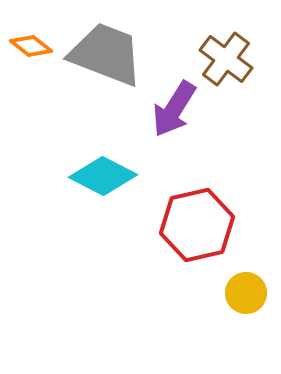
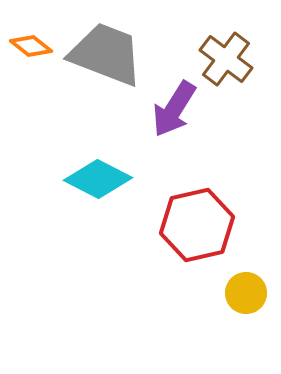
cyan diamond: moved 5 px left, 3 px down
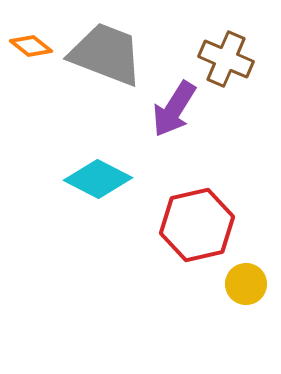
brown cross: rotated 14 degrees counterclockwise
yellow circle: moved 9 px up
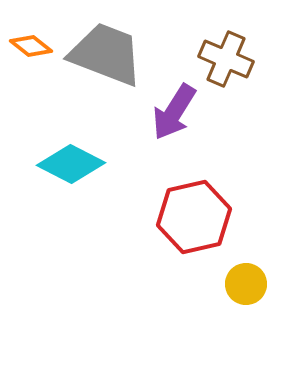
purple arrow: moved 3 px down
cyan diamond: moved 27 px left, 15 px up
red hexagon: moved 3 px left, 8 px up
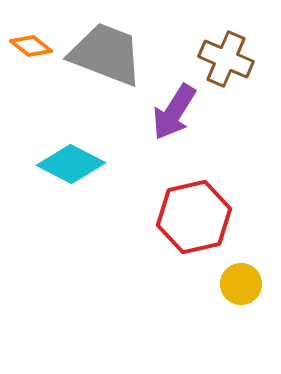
yellow circle: moved 5 px left
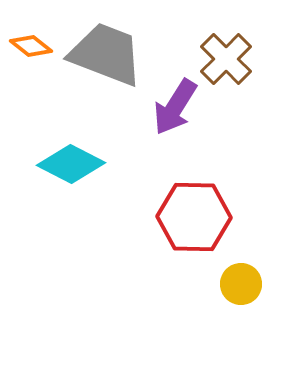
brown cross: rotated 22 degrees clockwise
purple arrow: moved 1 px right, 5 px up
red hexagon: rotated 14 degrees clockwise
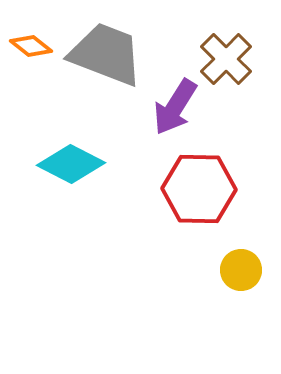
red hexagon: moved 5 px right, 28 px up
yellow circle: moved 14 px up
